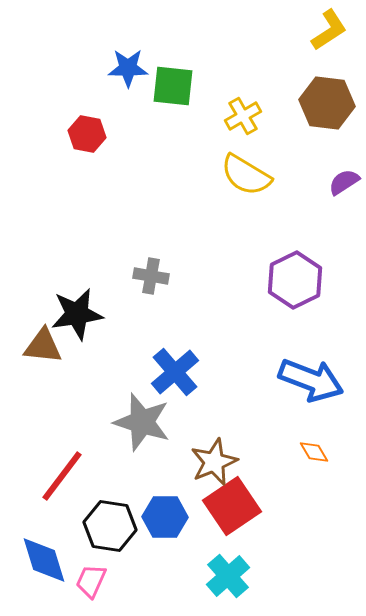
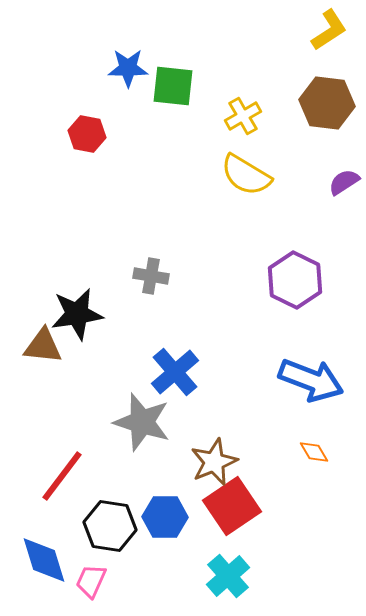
purple hexagon: rotated 8 degrees counterclockwise
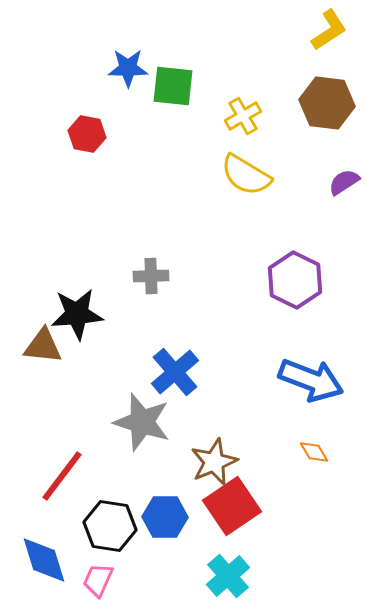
gray cross: rotated 12 degrees counterclockwise
black star: rotated 4 degrees clockwise
pink trapezoid: moved 7 px right, 1 px up
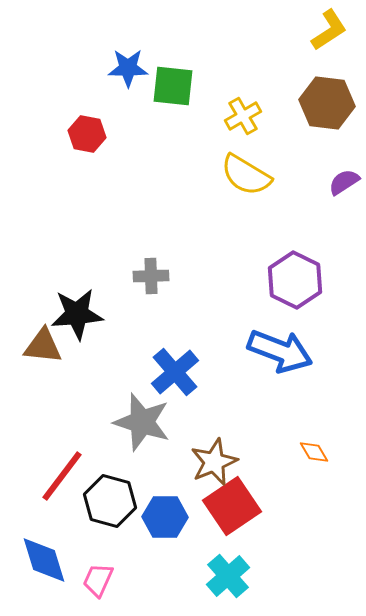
blue arrow: moved 31 px left, 29 px up
black hexagon: moved 25 px up; rotated 6 degrees clockwise
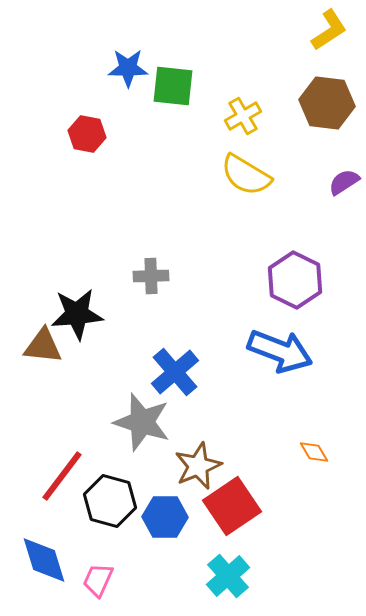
brown star: moved 16 px left, 4 px down
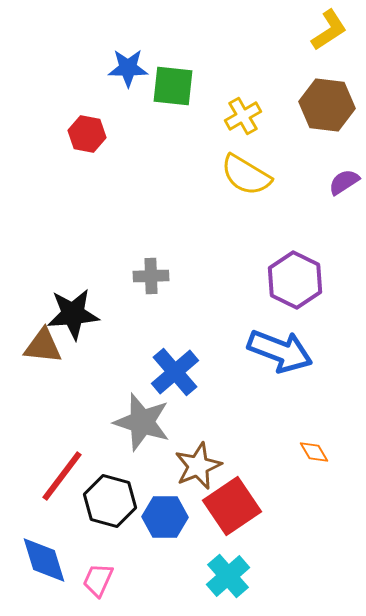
brown hexagon: moved 2 px down
black star: moved 4 px left
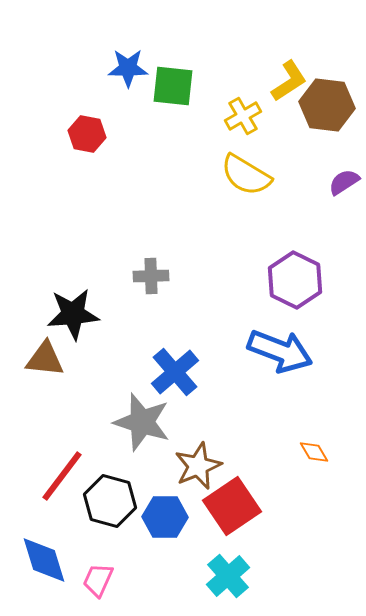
yellow L-shape: moved 40 px left, 51 px down
brown triangle: moved 2 px right, 13 px down
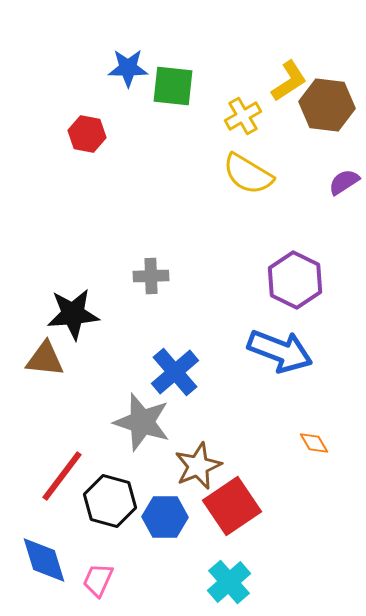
yellow semicircle: moved 2 px right, 1 px up
orange diamond: moved 9 px up
cyan cross: moved 1 px right, 6 px down
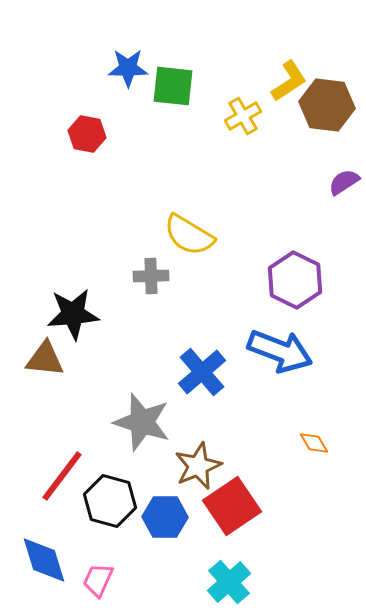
yellow semicircle: moved 59 px left, 61 px down
blue cross: moved 27 px right
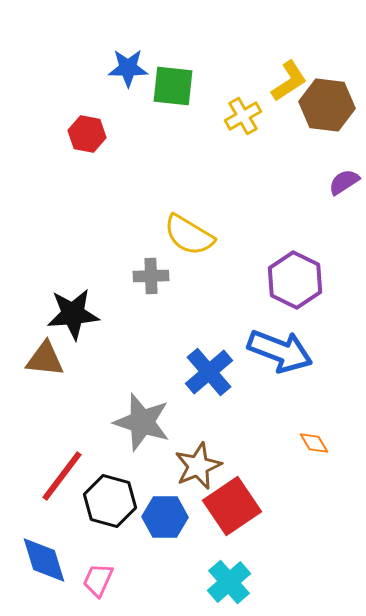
blue cross: moved 7 px right
